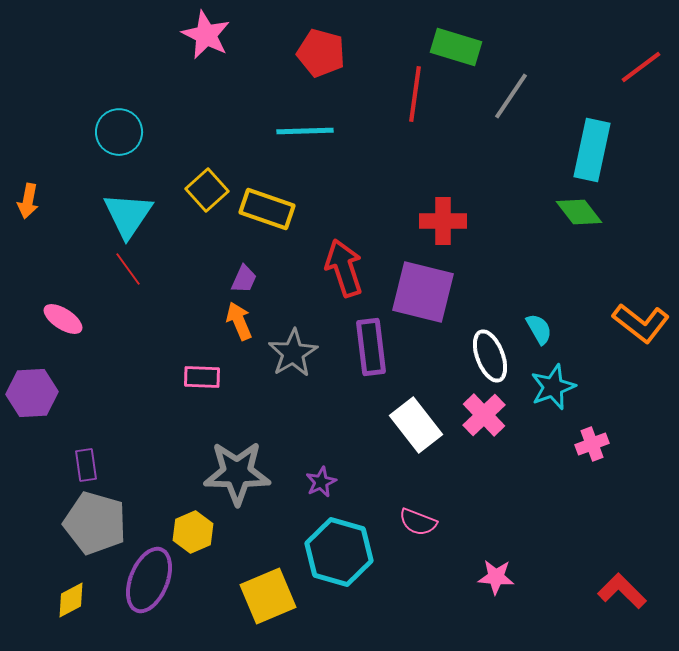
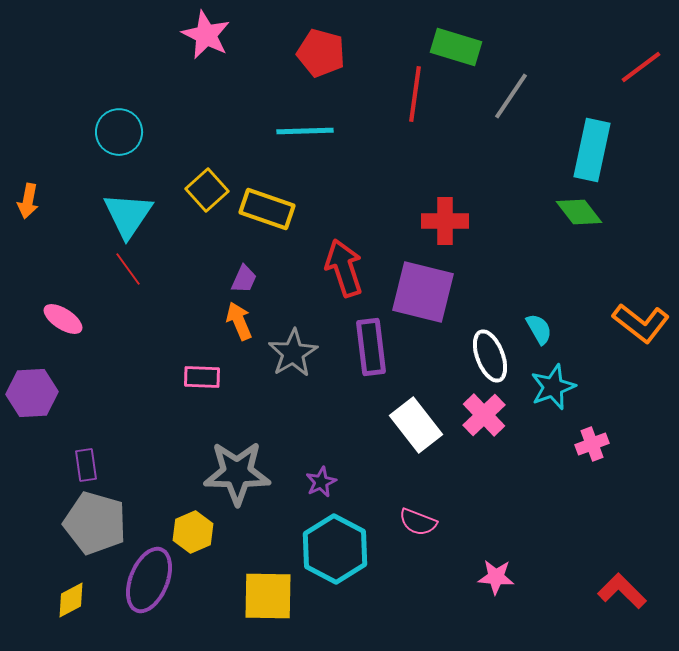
red cross at (443, 221): moved 2 px right
cyan hexagon at (339, 552): moved 4 px left, 3 px up; rotated 12 degrees clockwise
yellow square at (268, 596): rotated 24 degrees clockwise
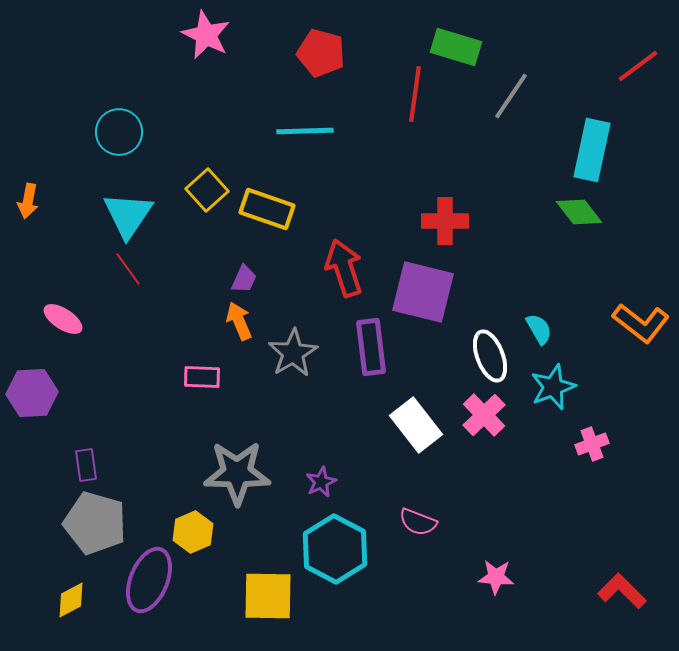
red line at (641, 67): moved 3 px left, 1 px up
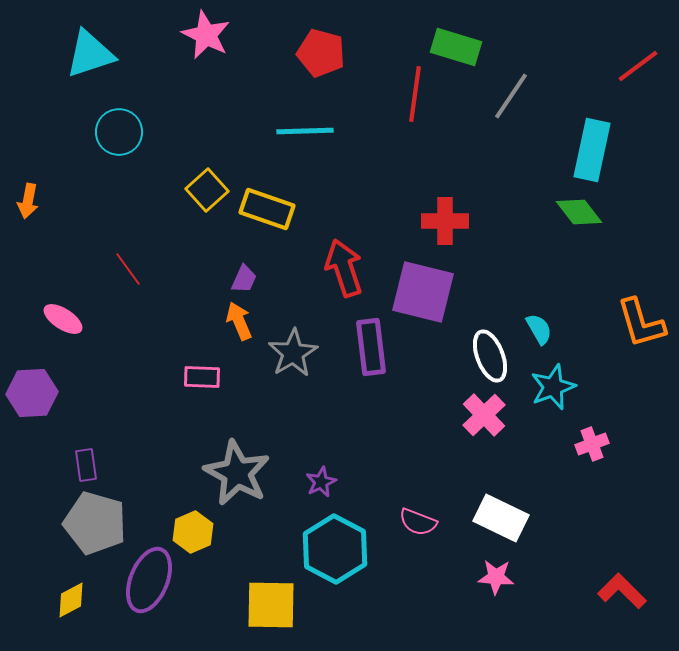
cyan triangle at (128, 215): moved 38 px left, 161 px up; rotated 38 degrees clockwise
orange L-shape at (641, 323): rotated 36 degrees clockwise
white rectangle at (416, 425): moved 85 px right, 93 px down; rotated 26 degrees counterclockwise
gray star at (237, 473): rotated 28 degrees clockwise
yellow square at (268, 596): moved 3 px right, 9 px down
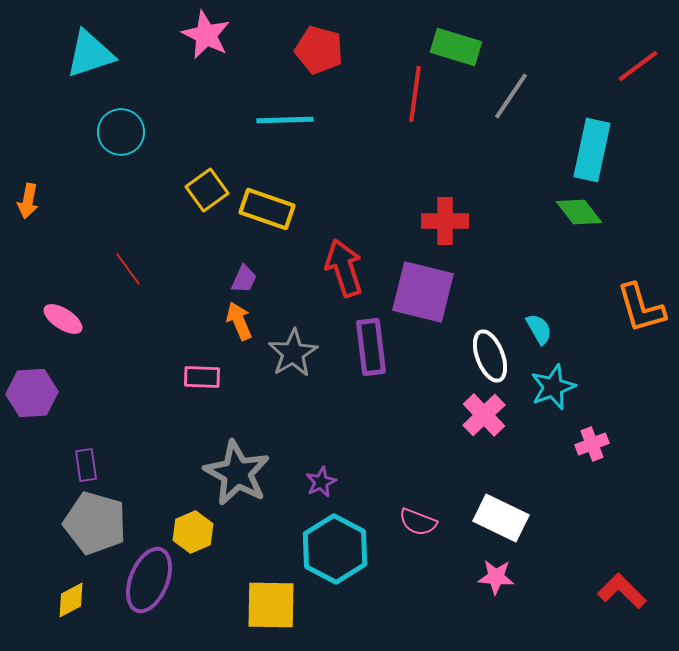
red pentagon at (321, 53): moved 2 px left, 3 px up
cyan line at (305, 131): moved 20 px left, 11 px up
cyan circle at (119, 132): moved 2 px right
yellow square at (207, 190): rotated 6 degrees clockwise
orange L-shape at (641, 323): moved 15 px up
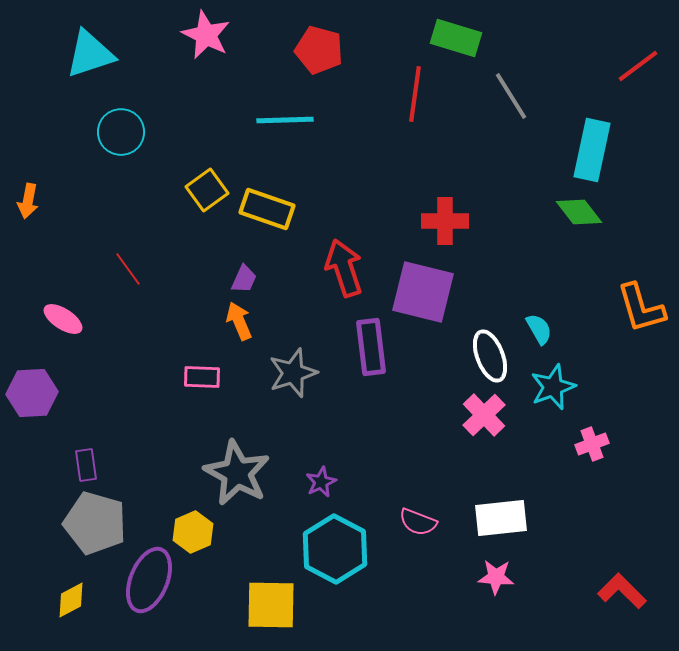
green rectangle at (456, 47): moved 9 px up
gray line at (511, 96): rotated 66 degrees counterclockwise
gray star at (293, 353): moved 20 px down; rotated 12 degrees clockwise
white rectangle at (501, 518): rotated 32 degrees counterclockwise
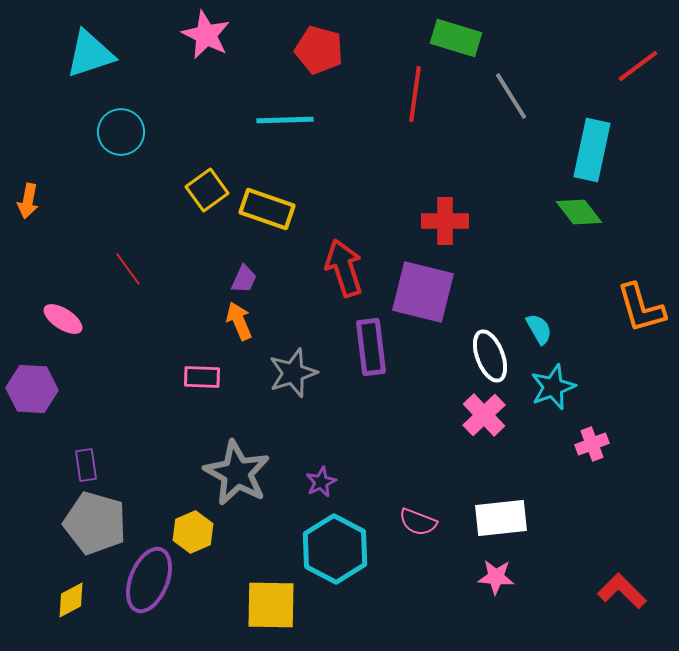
purple hexagon at (32, 393): moved 4 px up; rotated 6 degrees clockwise
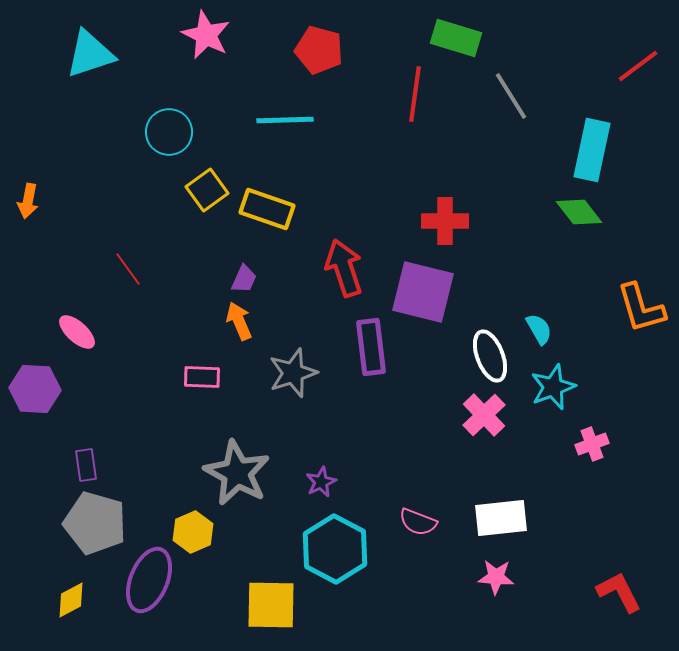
cyan circle at (121, 132): moved 48 px right
pink ellipse at (63, 319): moved 14 px right, 13 px down; rotated 9 degrees clockwise
purple hexagon at (32, 389): moved 3 px right
red L-shape at (622, 591): moved 3 px left, 1 px down; rotated 18 degrees clockwise
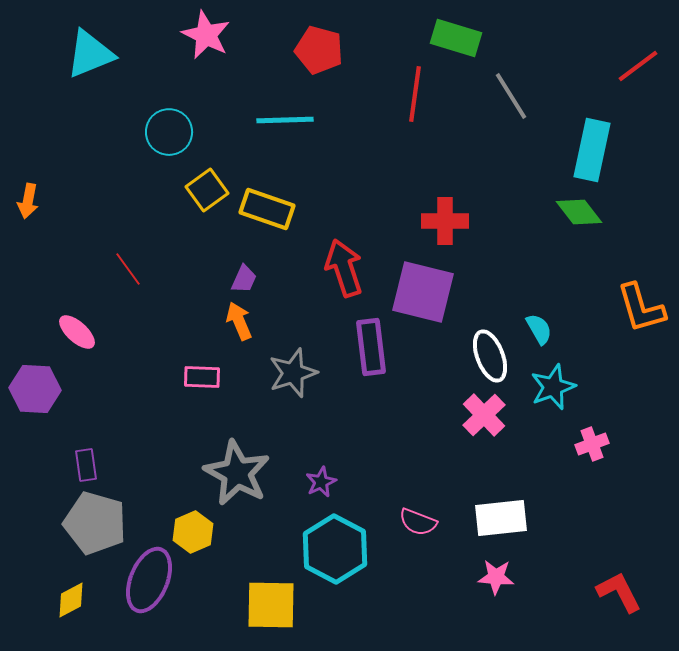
cyan triangle at (90, 54): rotated 4 degrees counterclockwise
